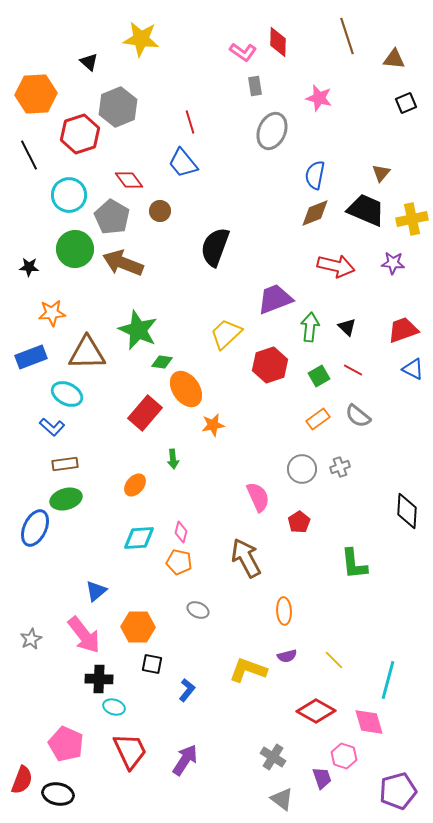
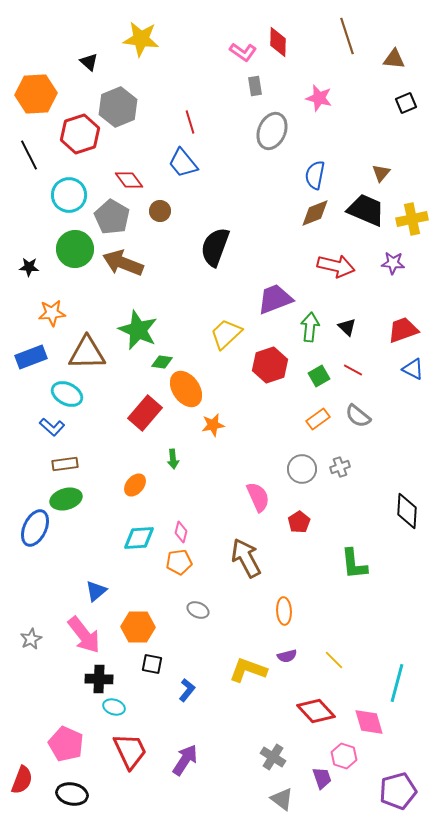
orange pentagon at (179, 562): rotated 20 degrees counterclockwise
cyan line at (388, 680): moved 9 px right, 3 px down
red diamond at (316, 711): rotated 18 degrees clockwise
black ellipse at (58, 794): moved 14 px right
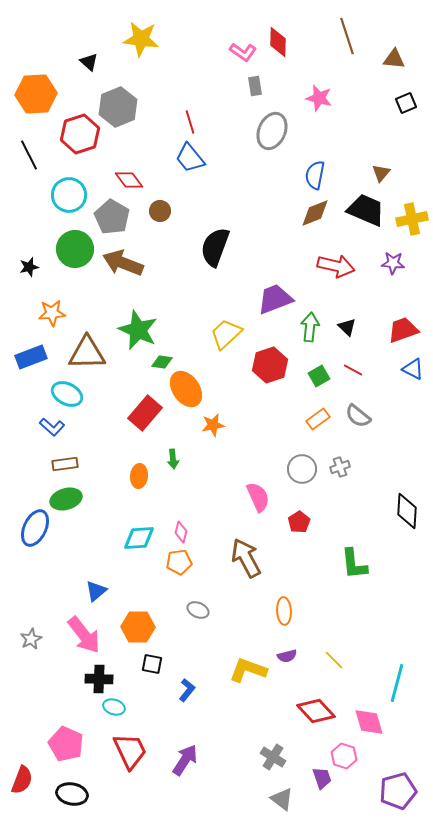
blue trapezoid at (183, 163): moved 7 px right, 5 px up
black star at (29, 267): rotated 18 degrees counterclockwise
orange ellipse at (135, 485): moved 4 px right, 9 px up; rotated 35 degrees counterclockwise
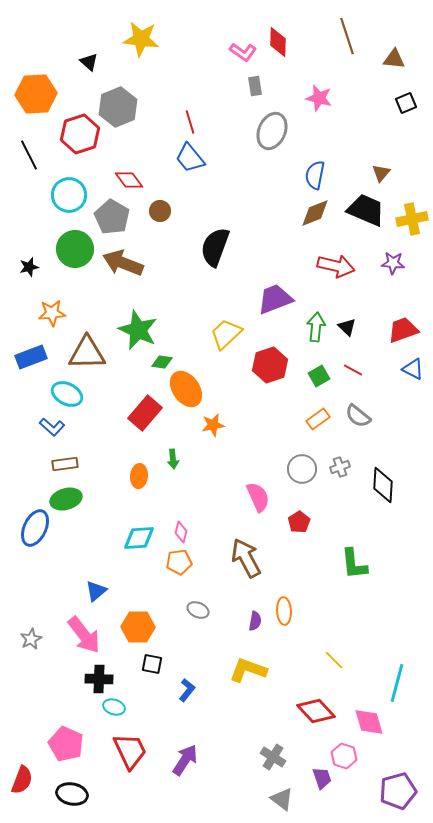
green arrow at (310, 327): moved 6 px right
black diamond at (407, 511): moved 24 px left, 26 px up
purple semicircle at (287, 656): moved 32 px left, 35 px up; rotated 66 degrees counterclockwise
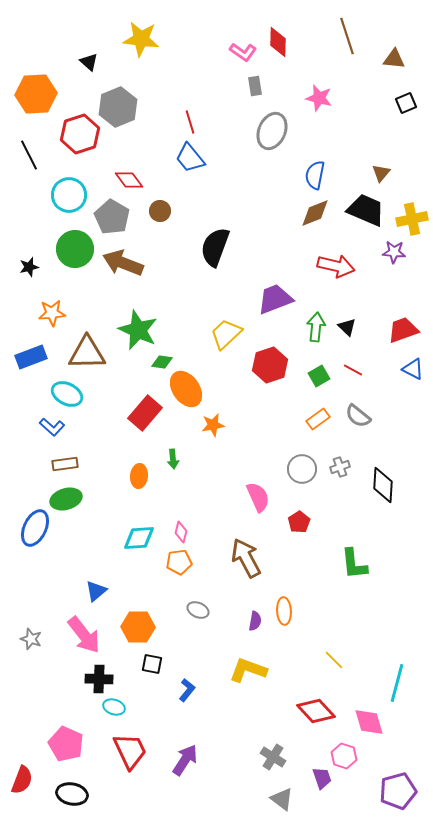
purple star at (393, 263): moved 1 px right, 11 px up
gray star at (31, 639): rotated 25 degrees counterclockwise
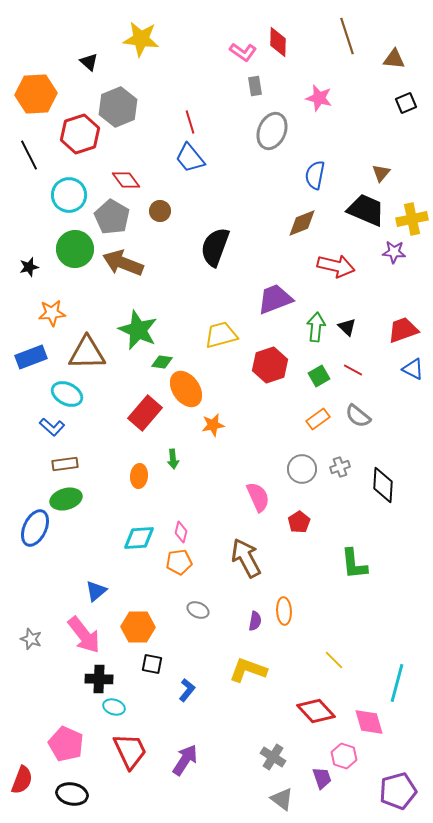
red diamond at (129, 180): moved 3 px left
brown diamond at (315, 213): moved 13 px left, 10 px down
yellow trapezoid at (226, 334): moved 5 px left, 1 px down; rotated 28 degrees clockwise
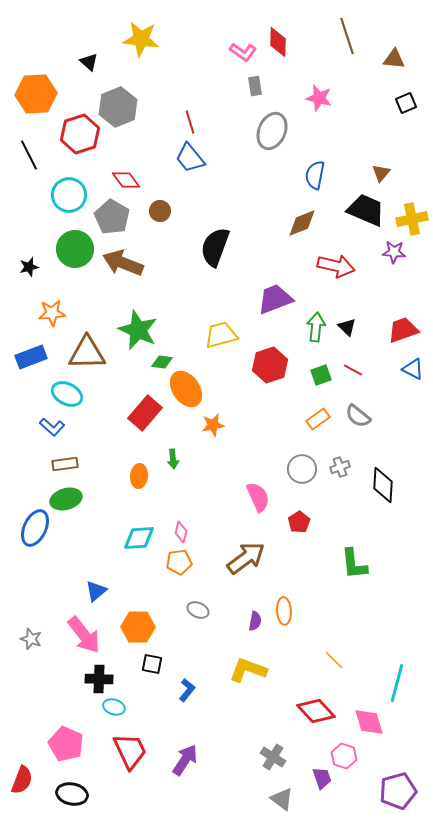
green square at (319, 376): moved 2 px right, 1 px up; rotated 10 degrees clockwise
brown arrow at (246, 558): rotated 81 degrees clockwise
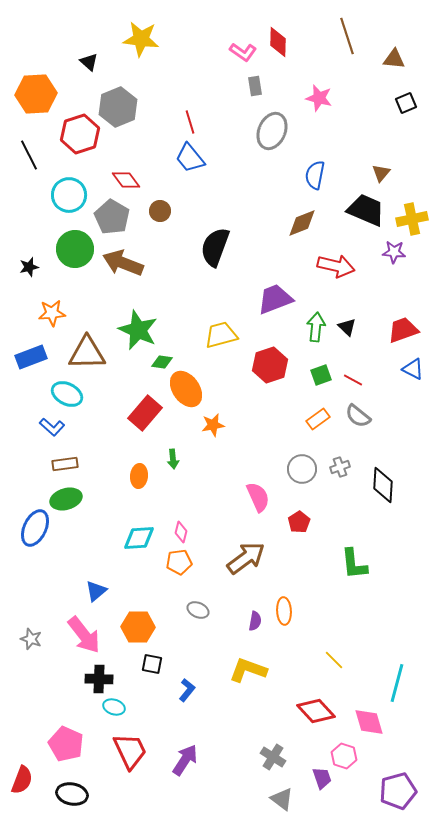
red line at (353, 370): moved 10 px down
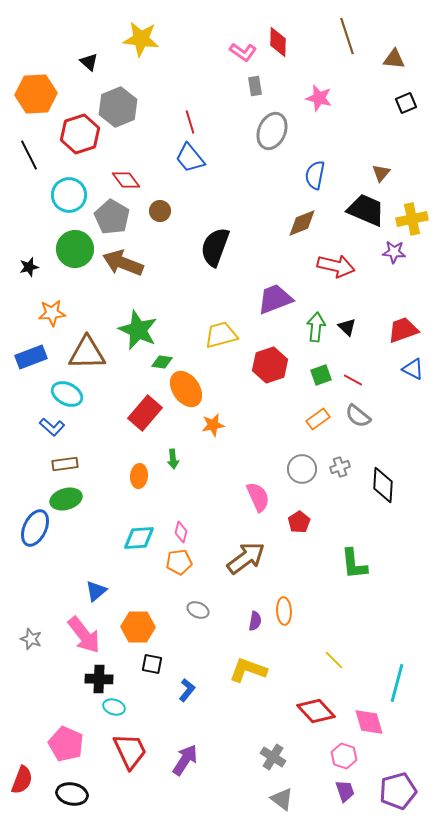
purple trapezoid at (322, 778): moved 23 px right, 13 px down
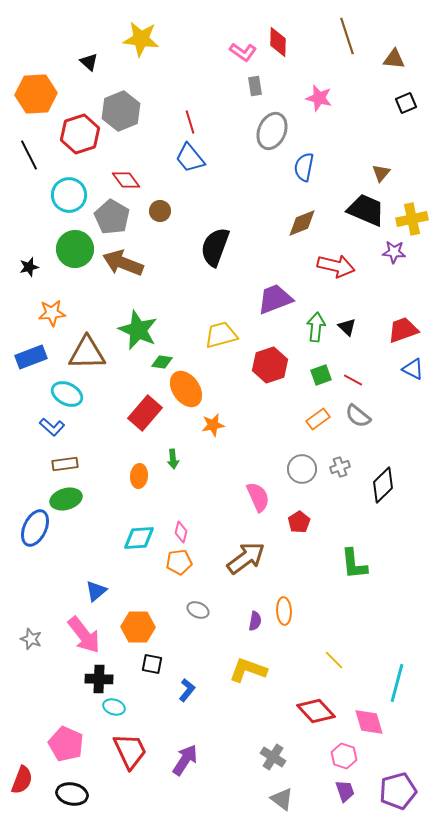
gray hexagon at (118, 107): moved 3 px right, 4 px down
blue semicircle at (315, 175): moved 11 px left, 8 px up
black diamond at (383, 485): rotated 42 degrees clockwise
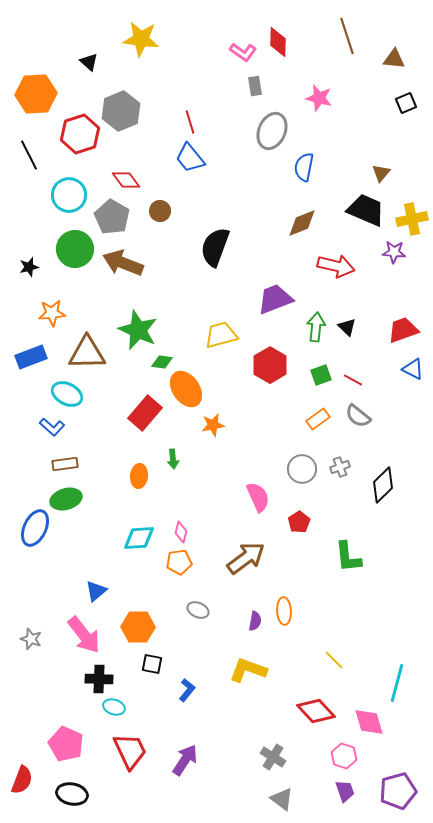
red hexagon at (270, 365): rotated 12 degrees counterclockwise
green L-shape at (354, 564): moved 6 px left, 7 px up
